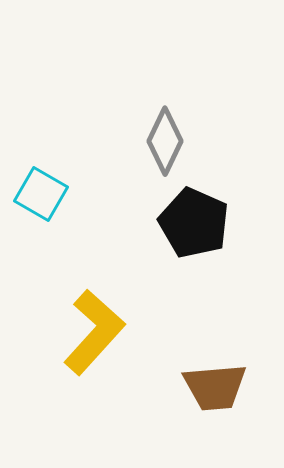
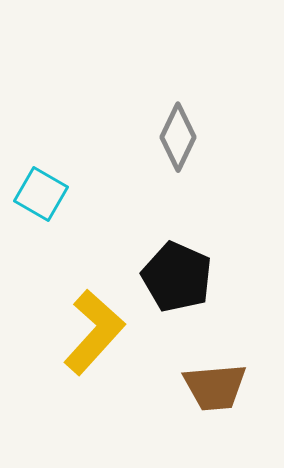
gray diamond: moved 13 px right, 4 px up
black pentagon: moved 17 px left, 54 px down
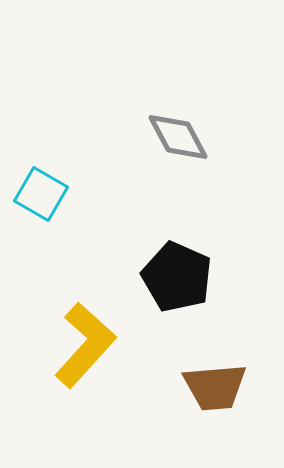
gray diamond: rotated 54 degrees counterclockwise
yellow L-shape: moved 9 px left, 13 px down
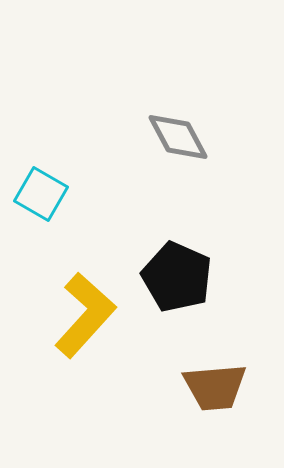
yellow L-shape: moved 30 px up
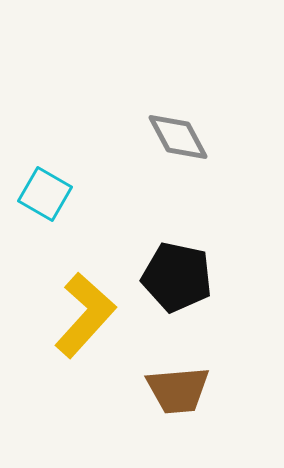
cyan square: moved 4 px right
black pentagon: rotated 12 degrees counterclockwise
brown trapezoid: moved 37 px left, 3 px down
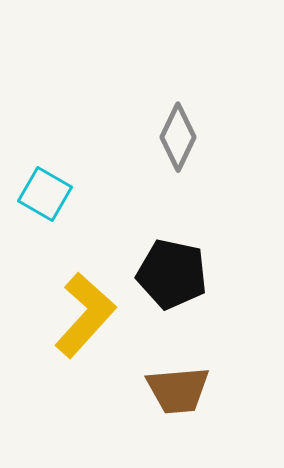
gray diamond: rotated 54 degrees clockwise
black pentagon: moved 5 px left, 3 px up
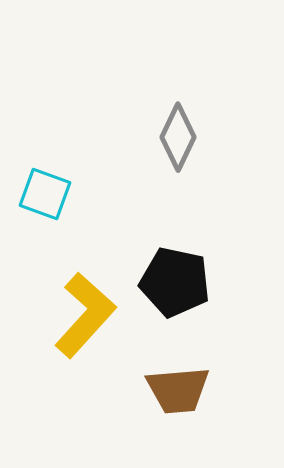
cyan square: rotated 10 degrees counterclockwise
black pentagon: moved 3 px right, 8 px down
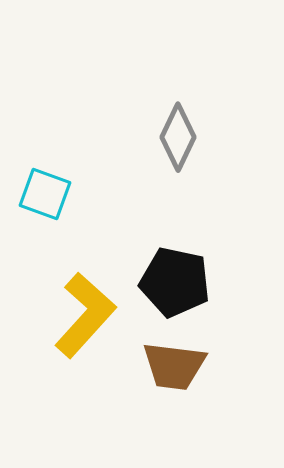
brown trapezoid: moved 4 px left, 24 px up; rotated 12 degrees clockwise
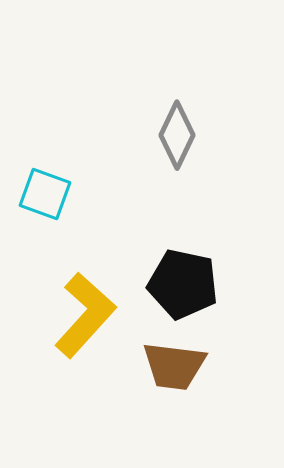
gray diamond: moved 1 px left, 2 px up
black pentagon: moved 8 px right, 2 px down
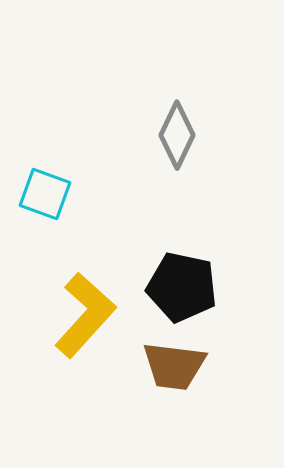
black pentagon: moved 1 px left, 3 px down
